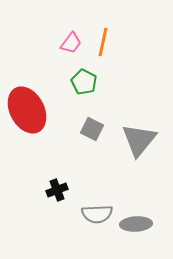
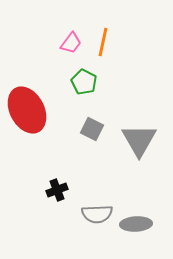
gray triangle: rotated 9 degrees counterclockwise
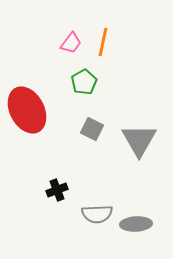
green pentagon: rotated 15 degrees clockwise
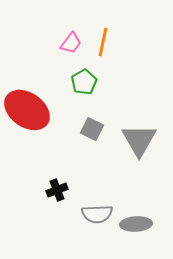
red ellipse: rotated 27 degrees counterclockwise
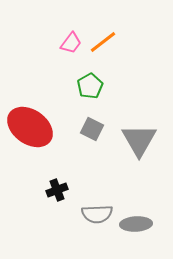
orange line: rotated 40 degrees clockwise
green pentagon: moved 6 px right, 4 px down
red ellipse: moved 3 px right, 17 px down
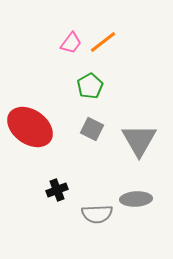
gray ellipse: moved 25 px up
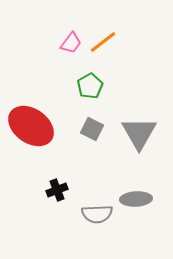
red ellipse: moved 1 px right, 1 px up
gray triangle: moved 7 px up
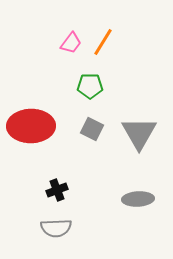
orange line: rotated 20 degrees counterclockwise
green pentagon: rotated 30 degrees clockwise
red ellipse: rotated 36 degrees counterclockwise
gray ellipse: moved 2 px right
gray semicircle: moved 41 px left, 14 px down
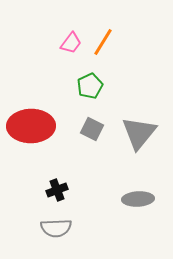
green pentagon: rotated 25 degrees counterclockwise
gray triangle: rotated 9 degrees clockwise
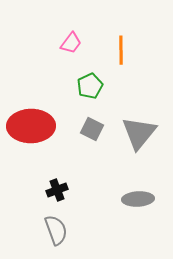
orange line: moved 18 px right, 8 px down; rotated 32 degrees counterclockwise
gray semicircle: moved 2 px down; rotated 108 degrees counterclockwise
